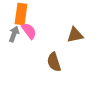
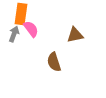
pink semicircle: moved 2 px right, 2 px up
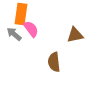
gray arrow: rotated 70 degrees counterclockwise
brown semicircle: rotated 12 degrees clockwise
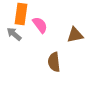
pink semicircle: moved 9 px right, 4 px up
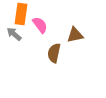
brown semicircle: moved 9 px up; rotated 18 degrees clockwise
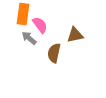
orange rectangle: moved 2 px right
gray arrow: moved 15 px right, 4 px down
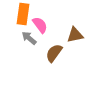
brown semicircle: rotated 24 degrees clockwise
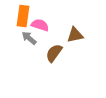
orange rectangle: moved 2 px down
pink semicircle: rotated 36 degrees counterclockwise
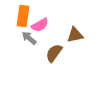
pink semicircle: rotated 132 degrees clockwise
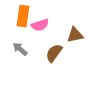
pink semicircle: rotated 12 degrees clockwise
gray arrow: moved 9 px left, 11 px down
